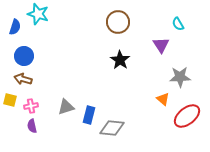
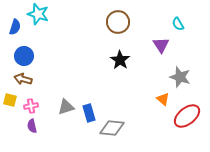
gray star: rotated 20 degrees clockwise
blue rectangle: moved 2 px up; rotated 30 degrees counterclockwise
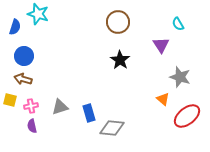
gray triangle: moved 6 px left
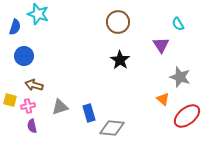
brown arrow: moved 11 px right, 6 px down
pink cross: moved 3 px left
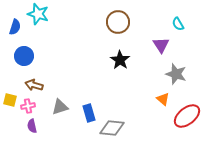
gray star: moved 4 px left, 3 px up
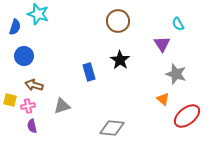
brown circle: moved 1 px up
purple triangle: moved 1 px right, 1 px up
gray triangle: moved 2 px right, 1 px up
blue rectangle: moved 41 px up
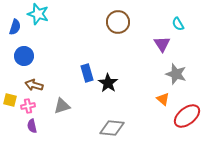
brown circle: moved 1 px down
black star: moved 12 px left, 23 px down
blue rectangle: moved 2 px left, 1 px down
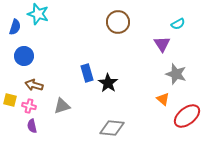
cyan semicircle: rotated 88 degrees counterclockwise
pink cross: moved 1 px right; rotated 24 degrees clockwise
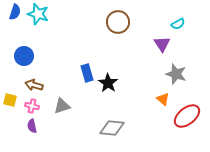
blue semicircle: moved 15 px up
pink cross: moved 3 px right
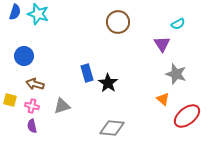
brown arrow: moved 1 px right, 1 px up
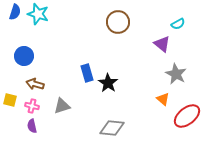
purple triangle: rotated 18 degrees counterclockwise
gray star: rotated 10 degrees clockwise
